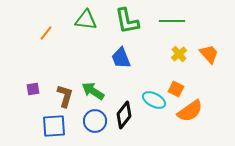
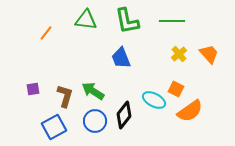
blue square: moved 1 px down; rotated 25 degrees counterclockwise
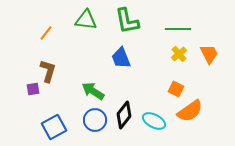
green line: moved 6 px right, 8 px down
orange trapezoid: rotated 15 degrees clockwise
brown L-shape: moved 17 px left, 25 px up
cyan ellipse: moved 21 px down
blue circle: moved 1 px up
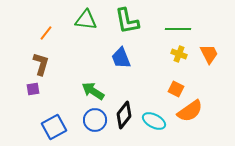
yellow cross: rotated 28 degrees counterclockwise
brown L-shape: moved 7 px left, 7 px up
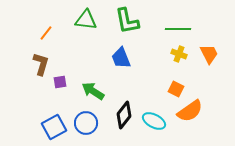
purple square: moved 27 px right, 7 px up
blue circle: moved 9 px left, 3 px down
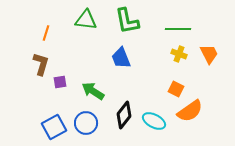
orange line: rotated 21 degrees counterclockwise
